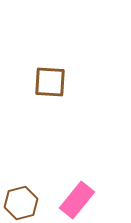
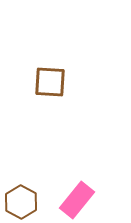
brown hexagon: moved 1 px up; rotated 16 degrees counterclockwise
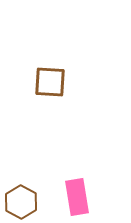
pink rectangle: moved 3 px up; rotated 48 degrees counterclockwise
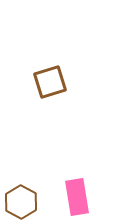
brown square: rotated 20 degrees counterclockwise
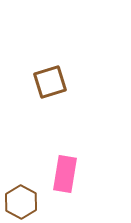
pink rectangle: moved 12 px left, 23 px up; rotated 18 degrees clockwise
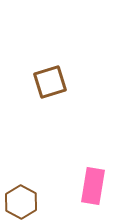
pink rectangle: moved 28 px right, 12 px down
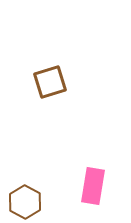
brown hexagon: moved 4 px right
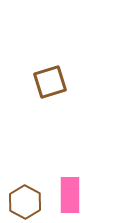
pink rectangle: moved 23 px left, 9 px down; rotated 9 degrees counterclockwise
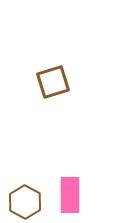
brown square: moved 3 px right
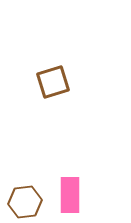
brown hexagon: rotated 24 degrees clockwise
